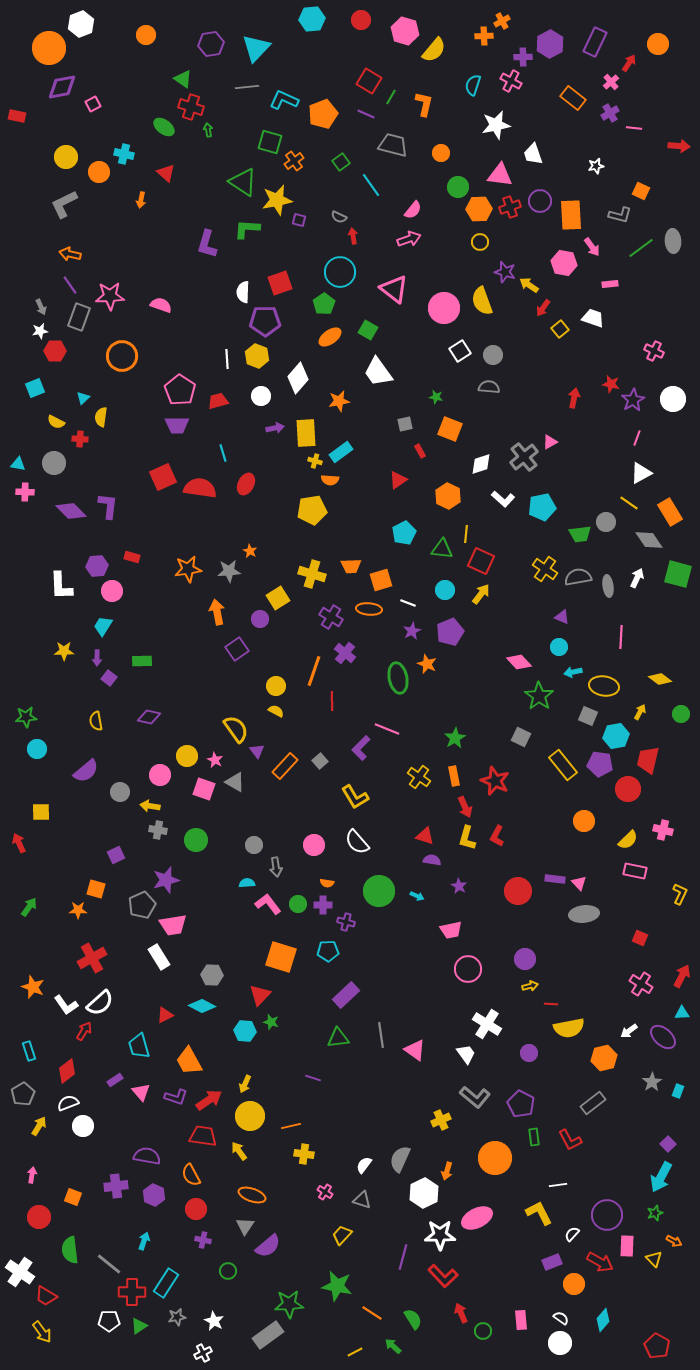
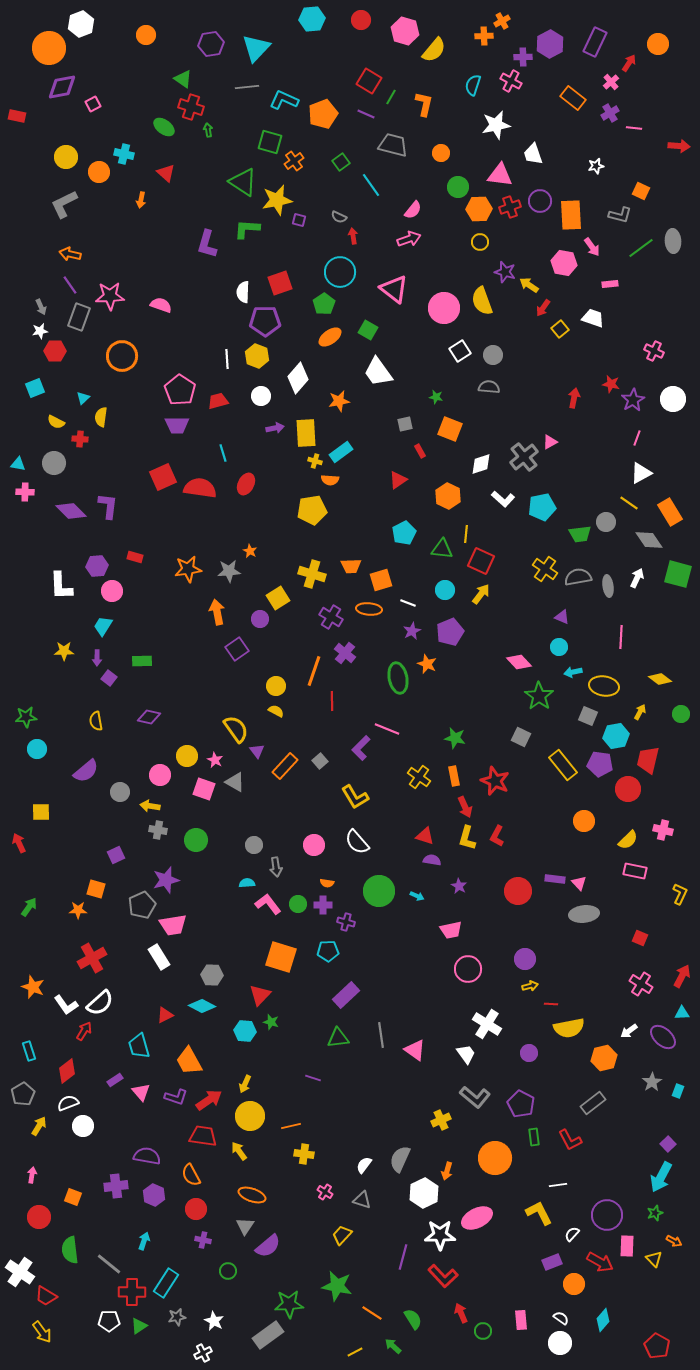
red rectangle at (132, 557): moved 3 px right
green star at (455, 738): rotated 30 degrees counterclockwise
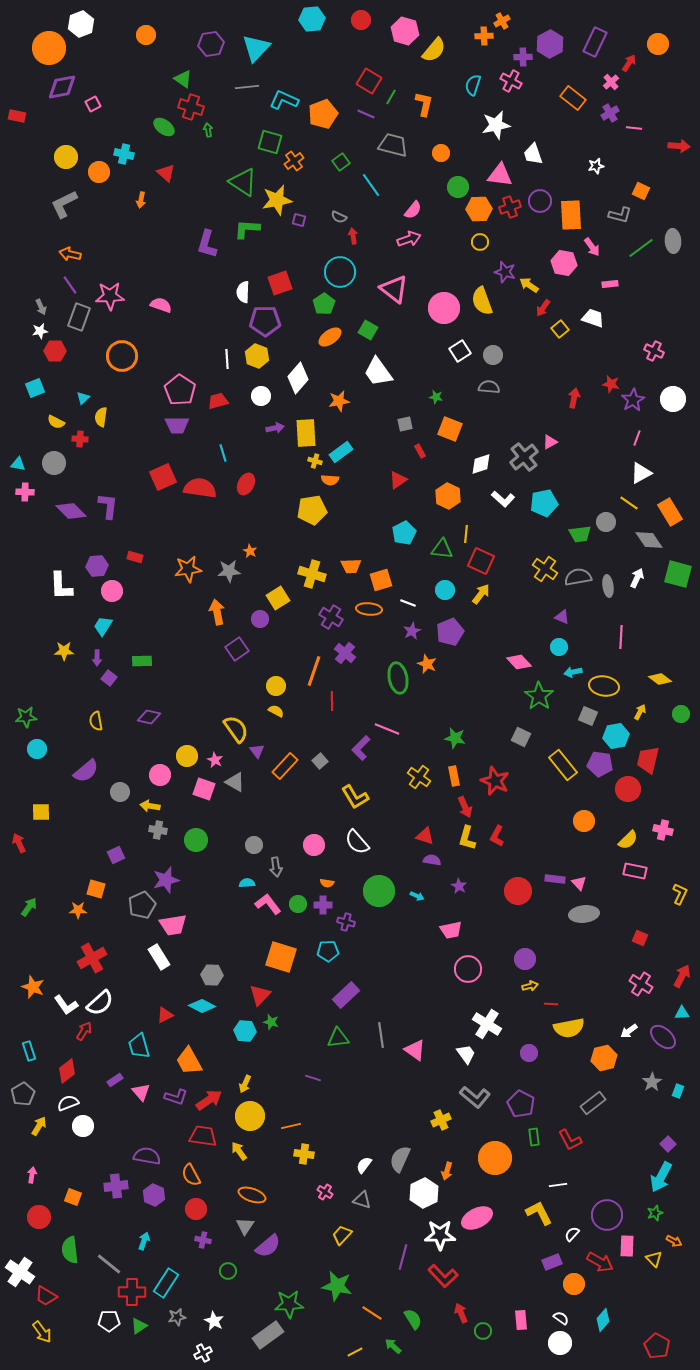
cyan pentagon at (542, 507): moved 2 px right, 4 px up
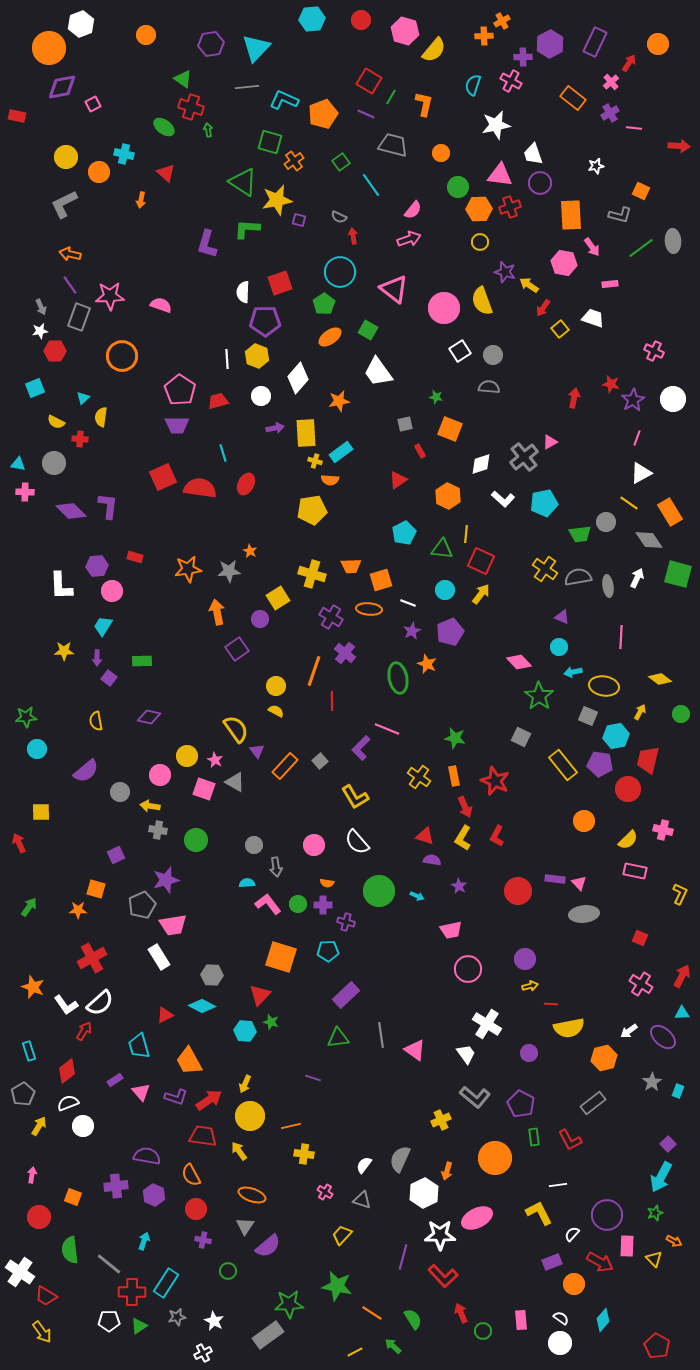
purple circle at (540, 201): moved 18 px up
yellow L-shape at (467, 838): moved 4 px left; rotated 15 degrees clockwise
